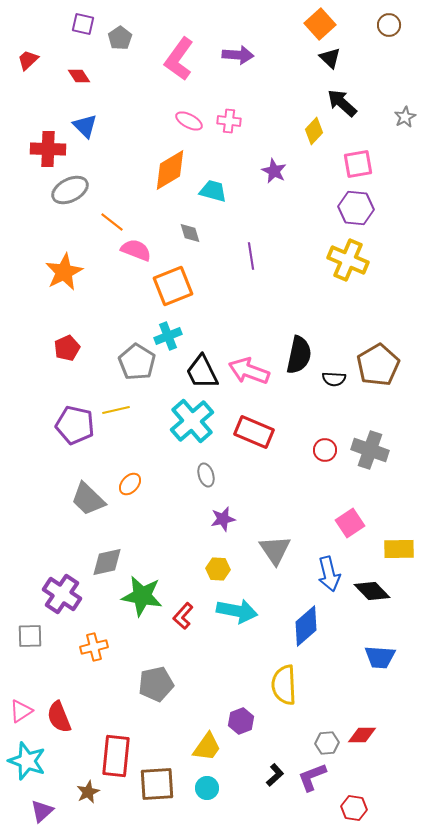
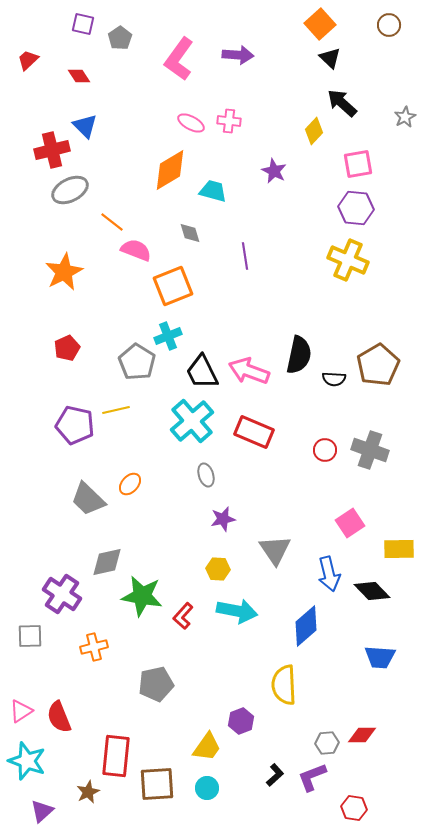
pink ellipse at (189, 121): moved 2 px right, 2 px down
red cross at (48, 149): moved 4 px right, 1 px down; rotated 16 degrees counterclockwise
purple line at (251, 256): moved 6 px left
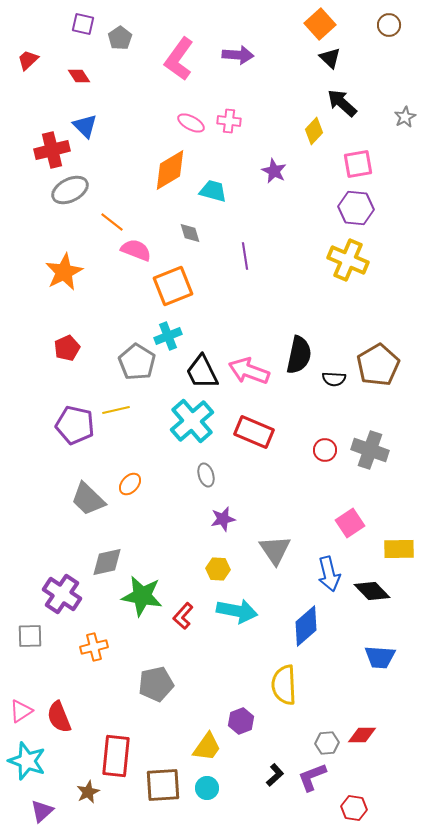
brown square at (157, 784): moved 6 px right, 1 px down
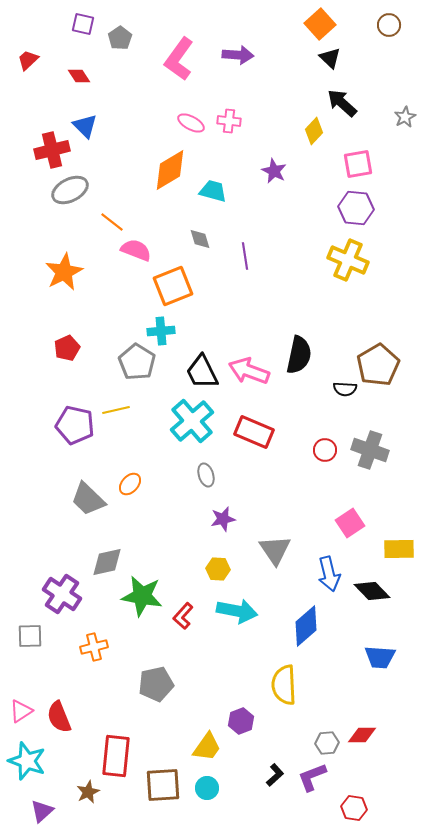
gray diamond at (190, 233): moved 10 px right, 6 px down
cyan cross at (168, 336): moved 7 px left, 5 px up; rotated 16 degrees clockwise
black semicircle at (334, 379): moved 11 px right, 10 px down
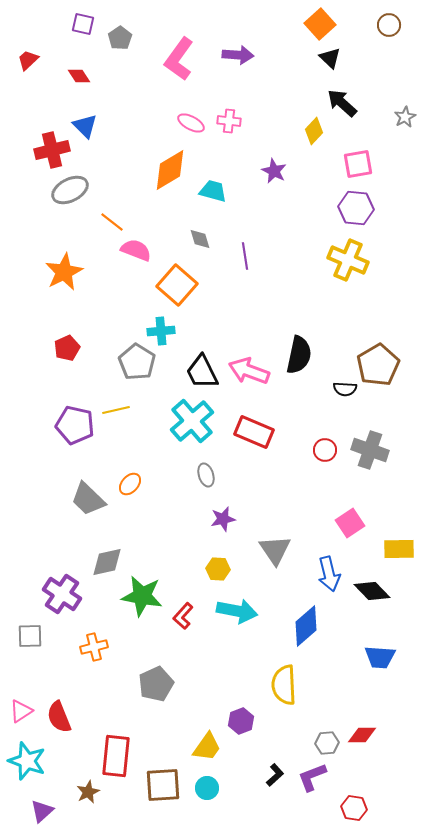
orange square at (173, 286): moved 4 px right, 1 px up; rotated 27 degrees counterclockwise
gray pentagon at (156, 684): rotated 12 degrees counterclockwise
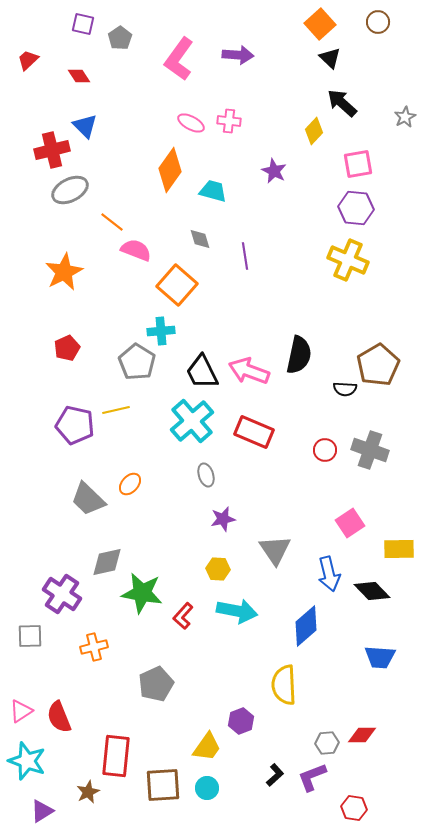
brown circle at (389, 25): moved 11 px left, 3 px up
orange diamond at (170, 170): rotated 24 degrees counterclockwise
green star at (142, 596): moved 3 px up
purple triangle at (42, 811): rotated 10 degrees clockwise
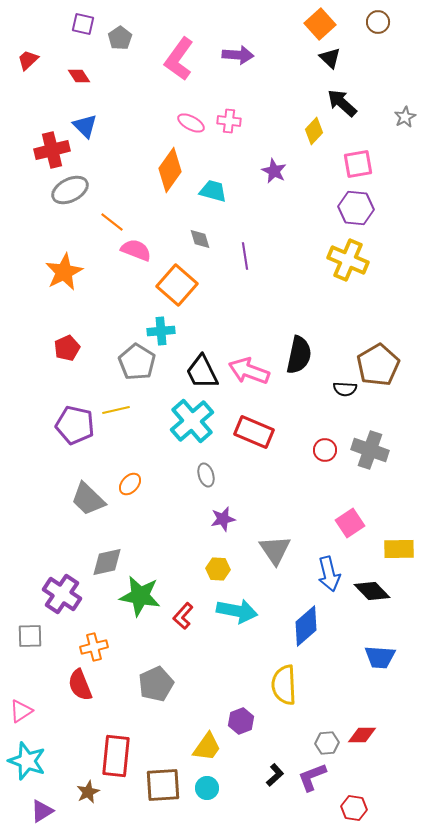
green star at (142, 593): moved 2 px left, 3 px down
red semicircle at (59, 717): moved 21 px right, 32 px up
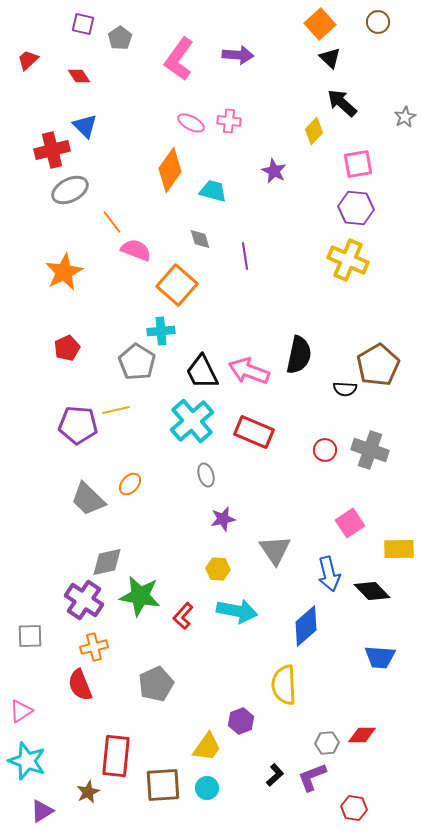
orange line at (112, 222): rotated 15 degrees clockwise
purple pentagon at (75, 425): moved 3 px right; rotated 9 degrees counterclockwise
purple cross at (62, 594): moved 22 px right, 6 px down
